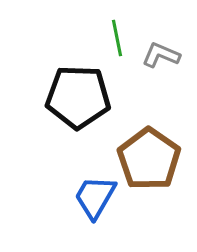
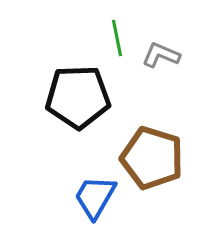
black pentagon: rotated 4 degrees counterclockwise
brown pentagon: moved 3 px right, 1 px up; rotated 18 degrees counterclockwise
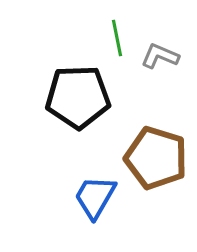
gray L-shape: moved 1 px left, 1 px down
brown pentagon: moved 4 px right
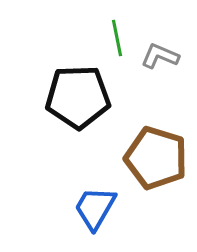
blue trapezoid: moved 11 px down
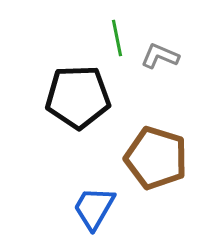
blue trapezoid: moved 1 px left
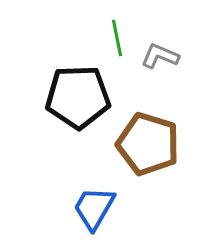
brown pentagon: moved 8 px left, 14 px up
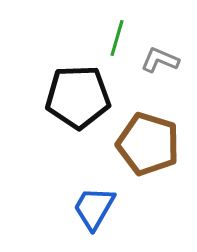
green line: rotated 27 degrees clockwise
gray L-shape: moved 4 px down
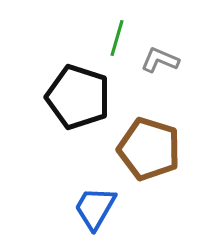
black pentagon: rotated 20 degrees clockwise
brown pentagon: moved 1 px right, 5 px down
blue trapezoid: moved 1 px right
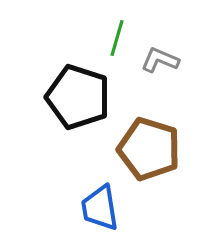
blue trapezoid: moved 5 px right; rotated 39 degrees counterclockwise
